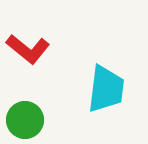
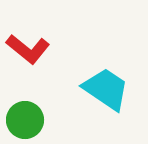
cyan trapezoid: rotated 63 degrees counterclockwise
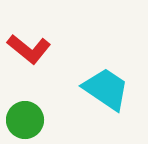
red L-shape: moved 1 px right
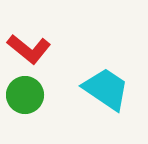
green circle: moved 25 px up
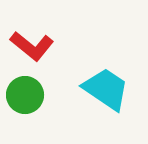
red L-shape: moved 3 px right, 3 px up
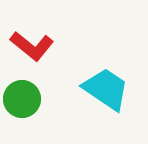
green circle: moved 3 px left, 4 px down
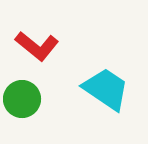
red L-shape: moved 5 px right
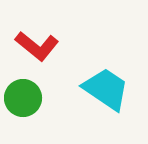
green circle: moved 1 px right, 1 px up
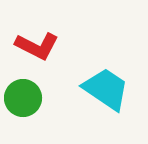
red L-shape: rotated 12 degrees counterclockwise
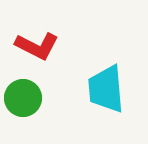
cyan trapezoid: rotated 129 degrees counterclockwise
